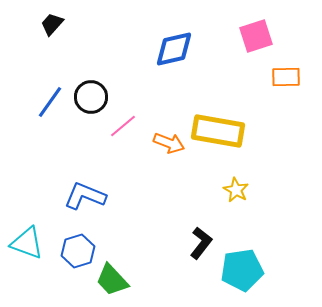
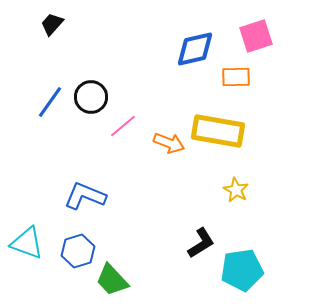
blue diamond: moved 21 px right
orange rectangle: moved 50 px left
black L-shape: rotated 20 degrees clockwise
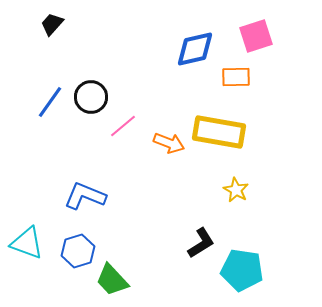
yellow rectangle: moved 1 px right, 1 px down
cyan pentagon: rotated 18 degrees clockwise
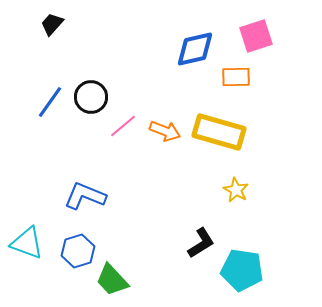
yellow rectangle: rotated 6 degrees clockwise
orange arrow: moved 4 px left, 12 px up
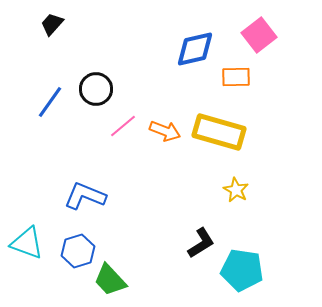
pink square: moved 3 px right, 1 px up; rotated 20 degrees counterclockwise
black circle: moved 5 px right, 8 px up
green trapezoid: moved 2 px left
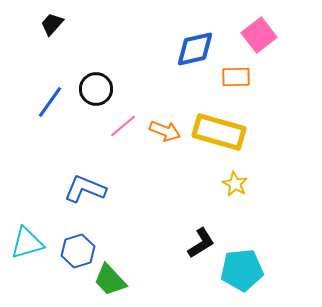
yellow star: moved 1 px left, 6 px up
blue L-shape: moved 7 px up
cyan triangle: rotated 36 degrees counterclockwise
cyan pentagon: rotated 15 degrees counterclockwise
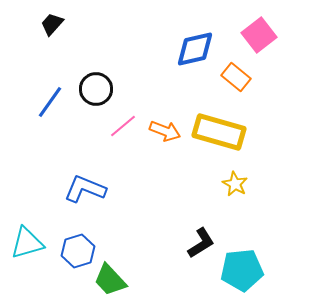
orange rectangle: rotated 40 degrees clockwise
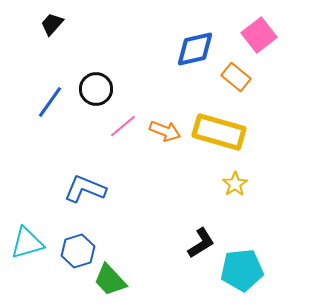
yellow star: rotated 10 degrees clockwise
